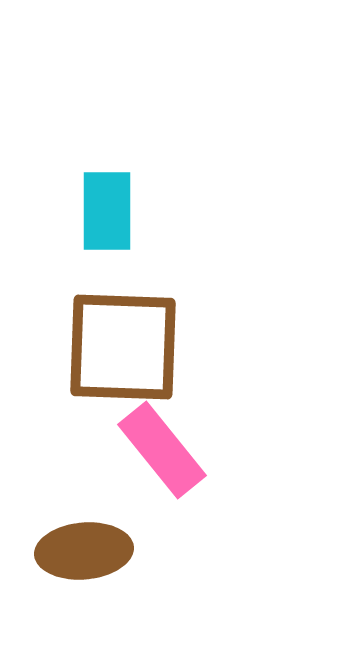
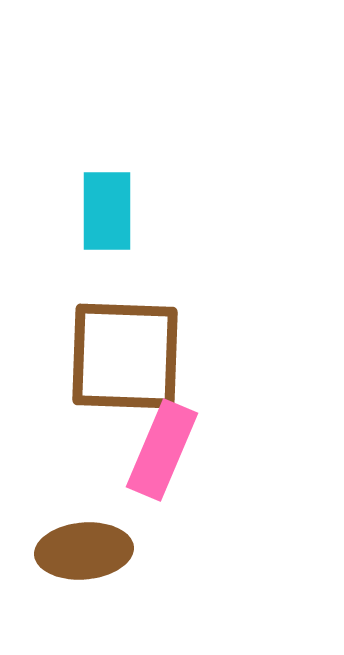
brown square: moved 2 px right, 9 px down
pink rectangle: rotated 62 degrees clockwise
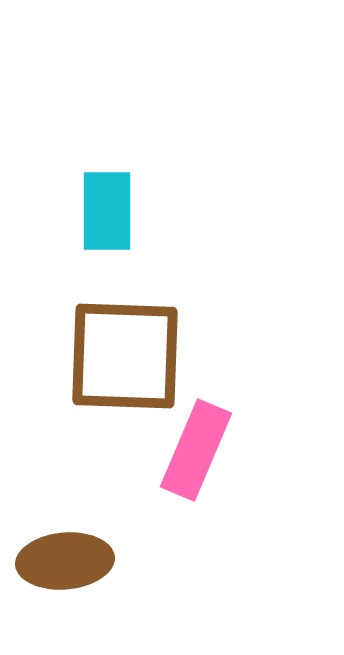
pink rectangle: moved 34 px right
brown ellipse: moved 19 px left, 10 px down
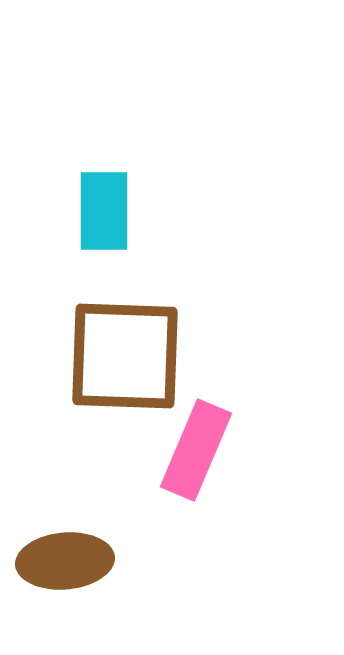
cyan rectangle: moved 3 px left
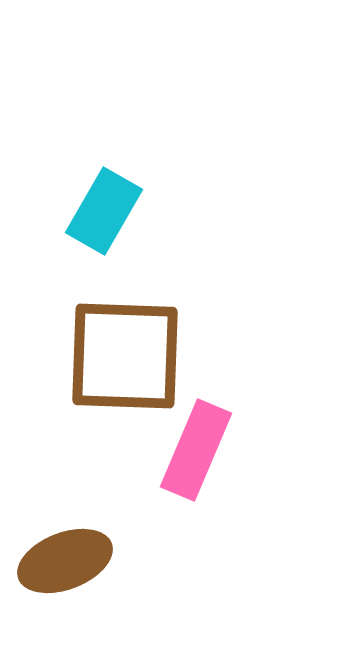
cyan rectangle: rotated 30 degrees clockwise
brown ellipse: rotated 16 degrees counterclockwise
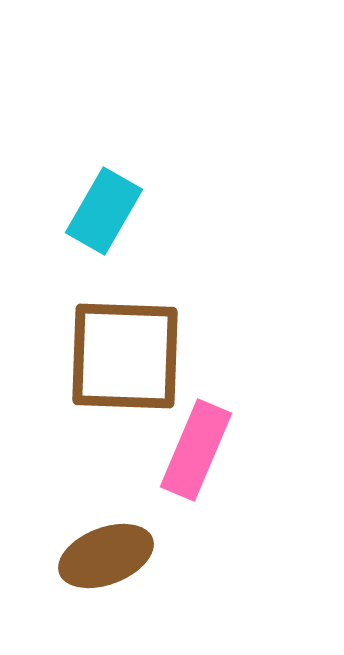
brown ellipse: moved 41 px right, 5 px up
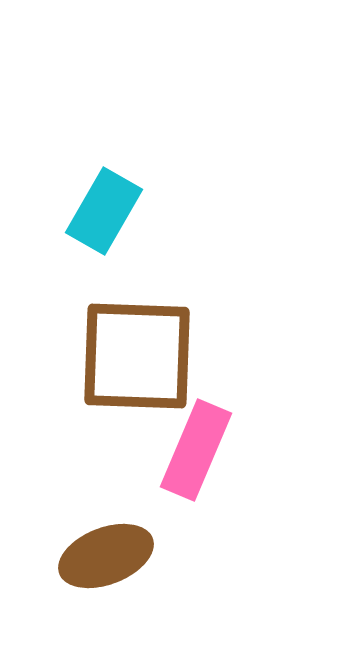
brown square: moved 12 px right
